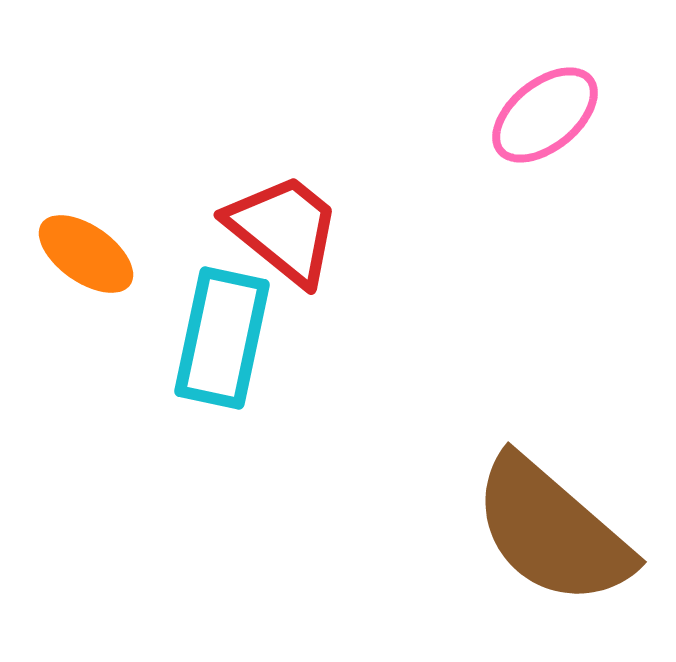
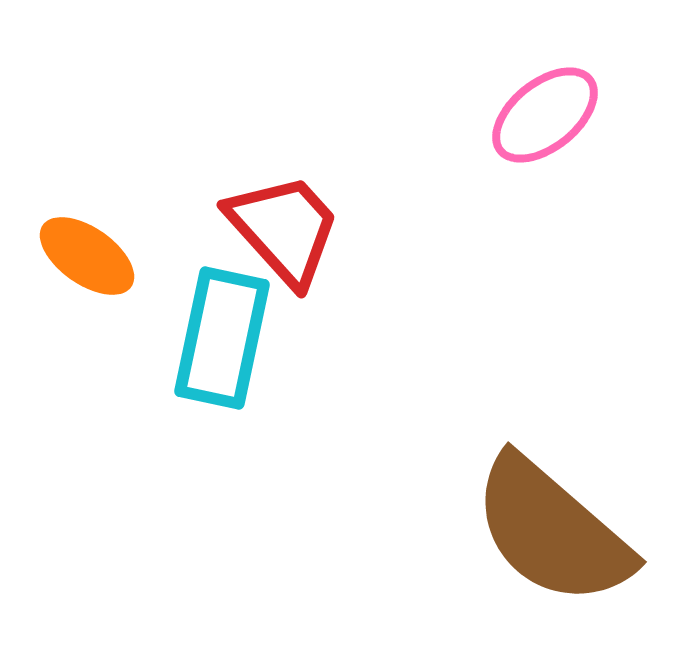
red trapezoid: rotated 9 degrees clockwise
orange ellipse: moved 1 px right, 2 px down
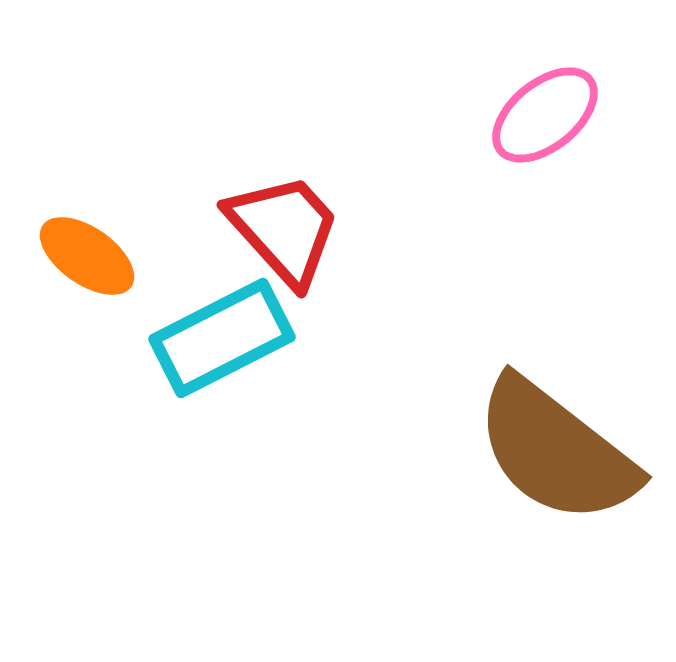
cyan rectangle: rotated 51 degrees clockwise
brown semicircle: moved 4 px right, 80 px up; rotated 3 degrees counterclockwise
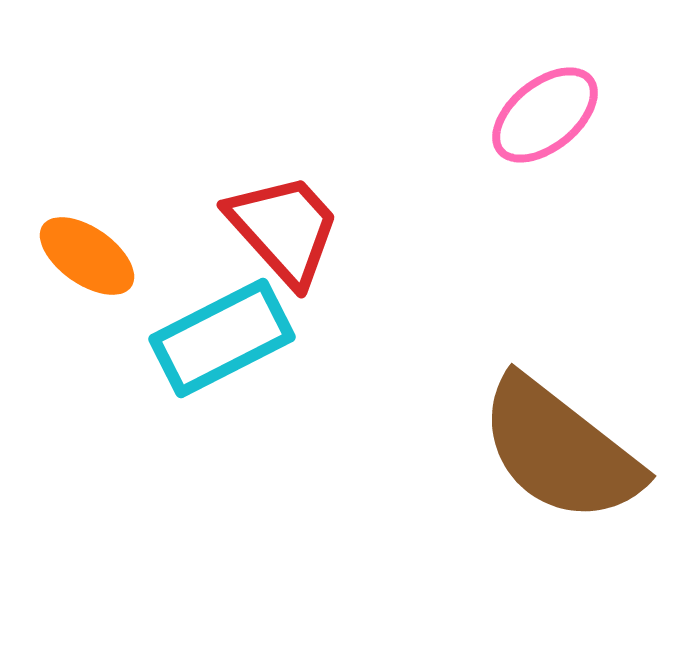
brown semicircle: moved 4 px right, 1 px up
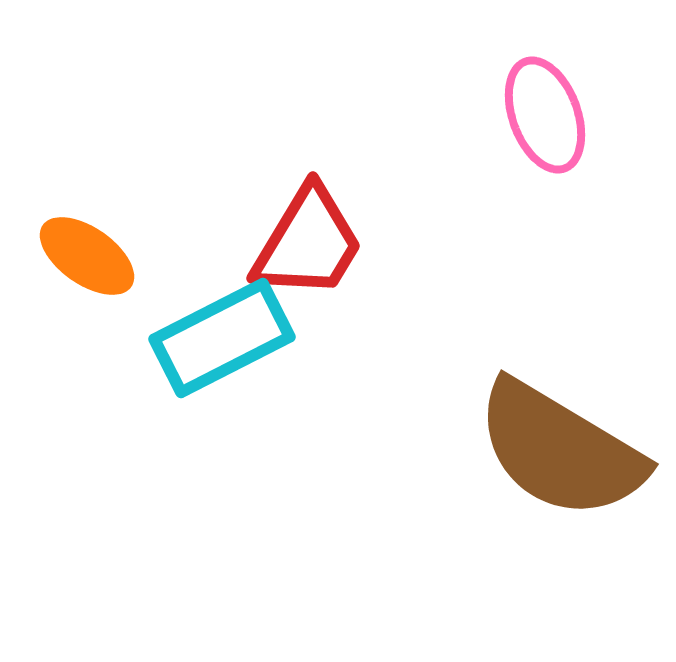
pink ellipse: rotated 71 degrees counterclockwise
red trapezoid: moved 24 px right, 14 px down; rotated 73 degrees clockwise
brown semicircle: rotated 7 degrees counterclockwise
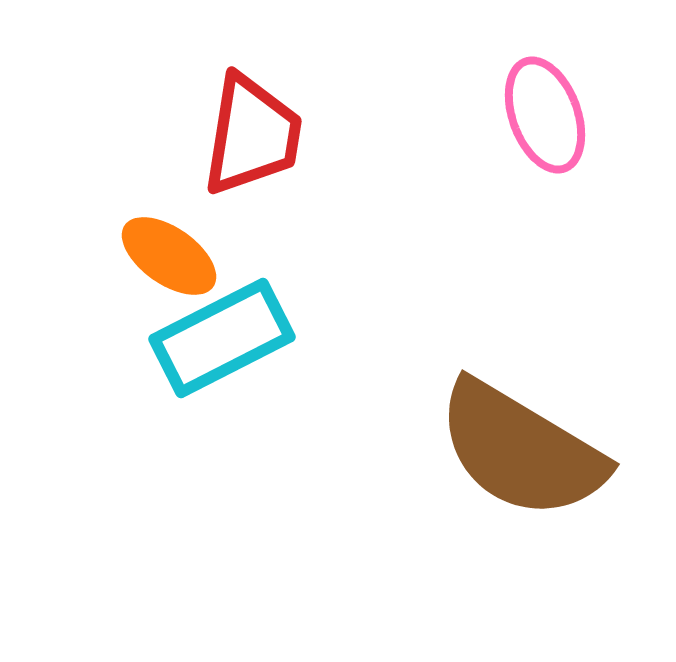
red trapezoid: moved 56 px left, 108 px up; rotated 22 degrees counterclockwise
orange ellipse: moved 82 px right
brown semicircle: moved 39 px left
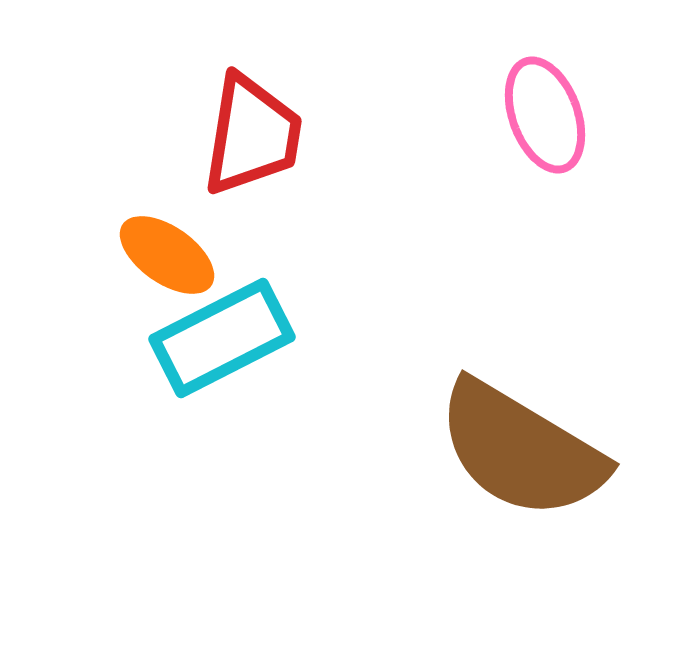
orange ellipse: moved 2 px left, 1 px up
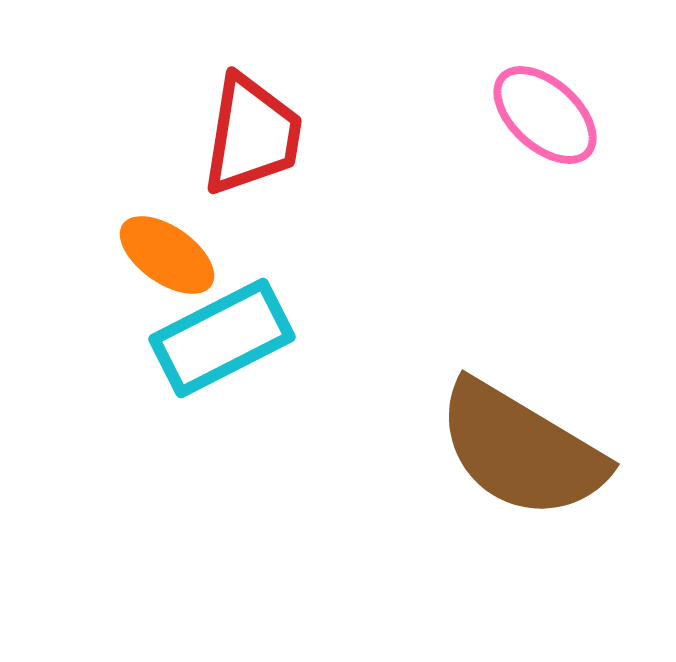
pink ellipse: rotated 28 degrees counterclockwise
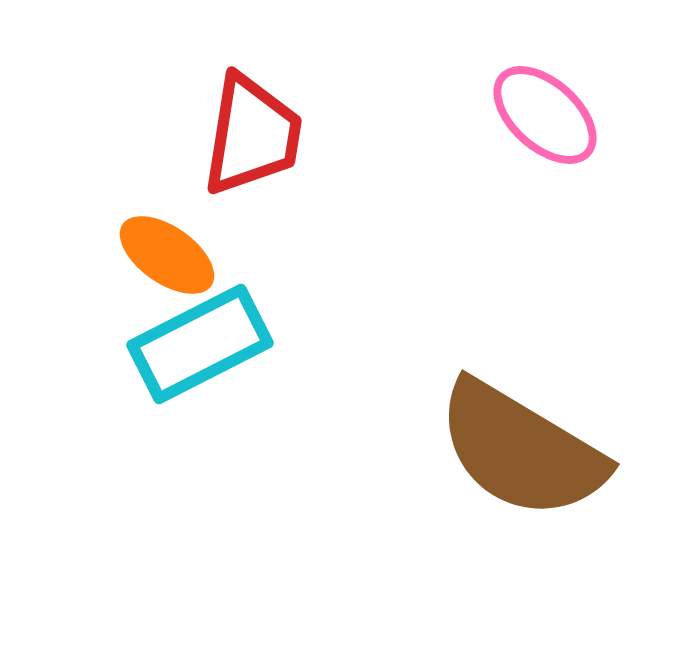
cyan rectangle: moved 22 px left, 6 px down
